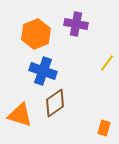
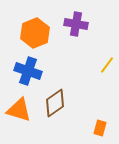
orange hexagon: moved 1 px left, 1 px up
yellow line: moved 2 px down
blue cross: moved 15 px left
orange triangle: moved 1 px left, 5 px up
orange rectangle: moved 4 px left
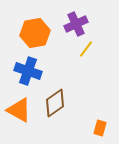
purple cross: rotated 35 degrees counterclockwise
orange hexagon: rotated 12 degrees clockwise
yellow line: moved 21 px left, 16 px up
orange triangle: rotated 12 degrees clockwise
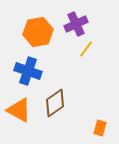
orange hexagon: moved 3 px right, 1 px up
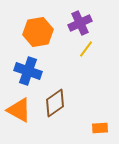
purple cross: moved 4 px right, 1 px up
orange rectangle: rotated 70 degrees clockwise
